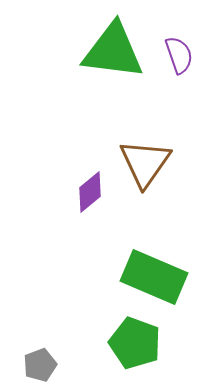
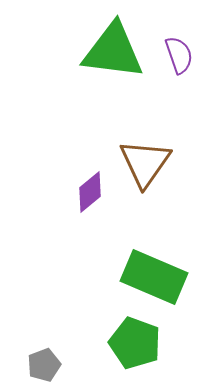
gray pentagon: moved 4 px right
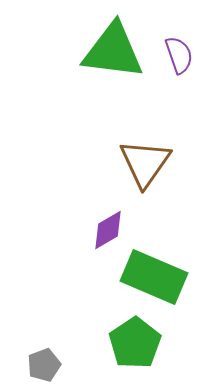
purple diamond: moved 18 px right, 38 px down; rotated 9 degrees clockwise
green pentagon: rotated 18 degrees clockwise
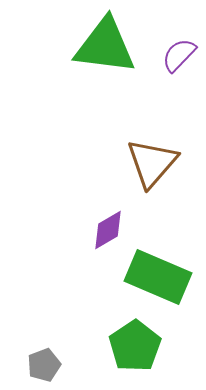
green triangle: moved 8 px left, 5 px up
purple semicircle: rotated 117 degrees counterclockwise
brown triangle: moved 7 px right; rotated 6 degrees clockwise
green rectangle: moved 4 px right
green pentagon: moved 3 px down
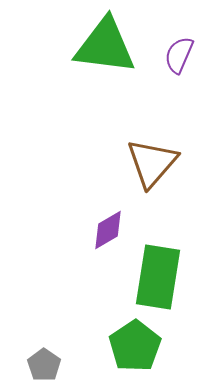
purple semicircle: rotated 21 degrees counterclockwise
green rectangle: rotated 76 degrees clockwise
gray pentagon: rotated 16 degrees counterclockwise
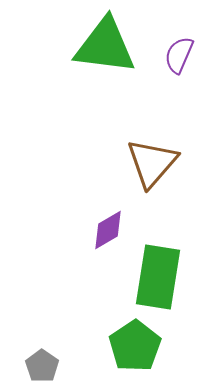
gray pentagon: moved 2 px left, 1 px down
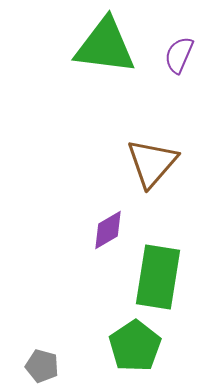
gray pentagon: rotated 20 degrees counterclockwise
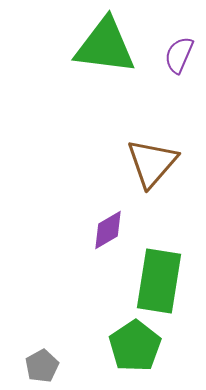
green rectangle: moved 1 px right, 4 px down
gray pentagon: rotated 28 degrees clockwise
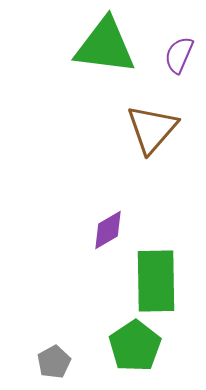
brown triangle: moved 34 px up
green rectangle: moved 3 px left; rotated 10 degrees counterclockwise
gray pentagon: moved 12 px right, 4 px up
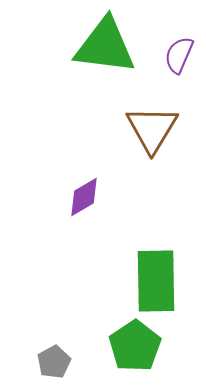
brown triangle: rotated 10 degrees counterclockwise
purple diamond: moved 24 px left, 33 px up
